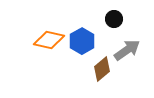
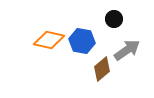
blue hexagon: rotated 20 degrees counterclockwise
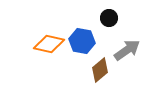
black circle: moved 5 px left, 1 px up
orange diamond: moved 4 px down
brown diamond: moved 2 px left, 1 px down
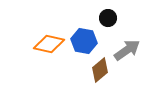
black circle: moved 1 px left
blue hexagon: moved 2 px right
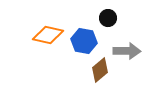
orange diamond: moved 1 px left, 9 px up
gray arrow: moved 1 px down; rotated 36 degrees clockwise
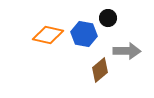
blue hexagon: moved 7 px up
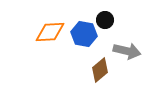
black circle: moved 3 px left, 2 px down
orange diamond: moved 2 px right, 3 px up; rotated 16 degrees counterclockwise
gray arrow: rotated 12 degrees clockwise
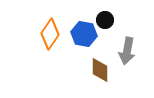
orange diamond: moved 2 px down; rotated 52 degrees counterclockwise
gray arrow: rotated 88 degrees clockwise
brown diamond: rotated 50 degrees counterclockwise
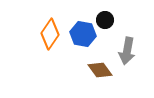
blue hexagon: moved 1 px left
brown diamond: rotated 35 degrees counterclockwise
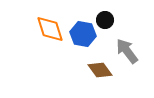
orange diamond: moved 5 px up; rotated 52 degrees counterclockwise
gray arrow: rotated 132 degrees clockwise
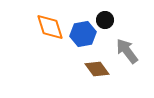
orange diamond: moved 2 px up
blue hexagon: rotated 20 degrees counterclockwise
brown diamond: moved 3 px left, 1 px up
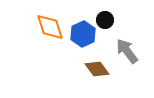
blue hexagon: rotated 15 degrees counterclockwise
